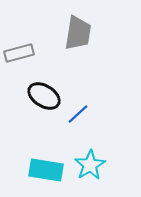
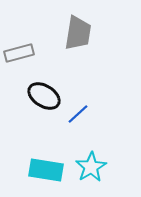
cyan star: moved 1 px right, 2 px down
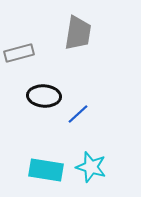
black ellipse: rotated 28 degrees counterclockwise
cyan star: rotated 24 degrees counterclockwise
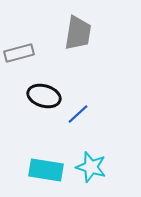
black ellipse: rotated 12 degrees clockwise
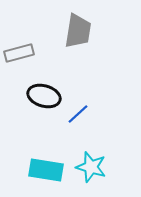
gray trapezoid: moved 2 px up
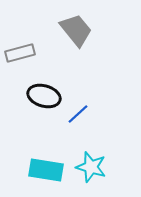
gray trapezoid: moved 2 px left, 1 px up; rotated 48 degrees counterclockwise
gray rectangle: moved 1 px right
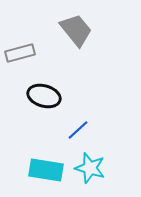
blue line: moved 16 px down
cyan star: moved 1 px left, 1 px down
